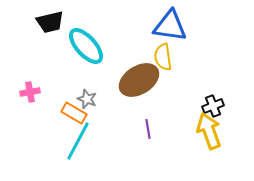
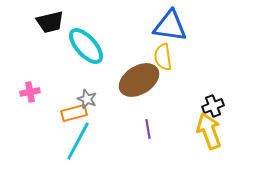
orange rectangle: rotated 45 degrees counterclockwise
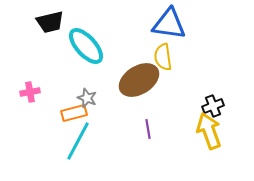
blue triangle: moved 1 px left, 2 px up
gray star: moved 1 px up
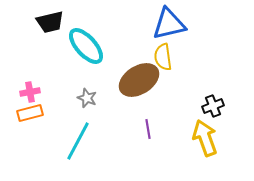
blue triangle: rotated 21 degrees counterclockwise
orange rectangle: moved 44 px left
yellow arrow: moved 4 px left, 7 px down
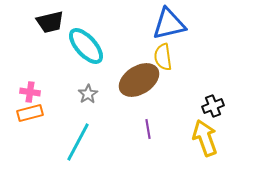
pink cross: rotated 18 degrees clockwise
gray star: moved 1 px right, 4 px up; rotated 18 degrees clockwise
cyan line: moved 1 px down
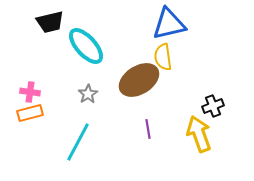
yellow arrow: moved 6 px left, 4 px up
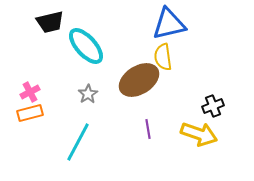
pink cross: rotated 36 degrees counterclockwise
yellow arrow: rotated 129 degrees clockwise
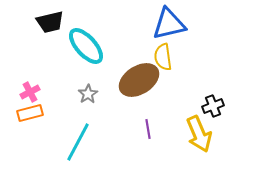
yellow arrow: rotated 48 degrees clockwise
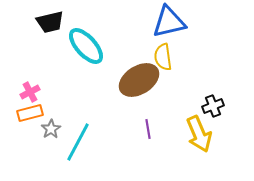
blue triangle: moved 2 px up
gray star: moved 37 px left, 35 px down
